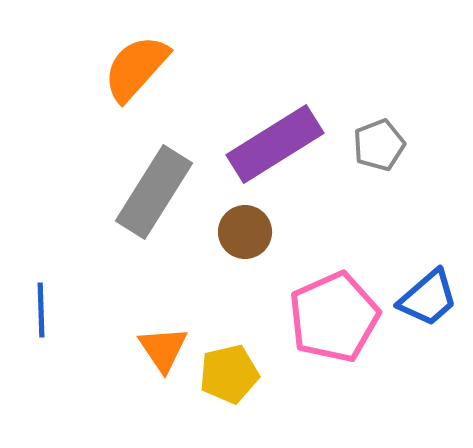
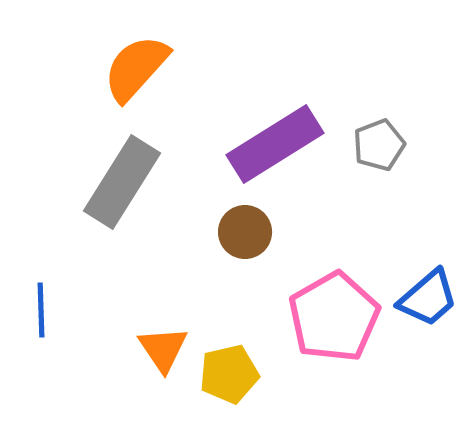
gray rectangle: moved 32 px left, 10 px up
pink pentagon: rotated 6 degrees counterclockwise
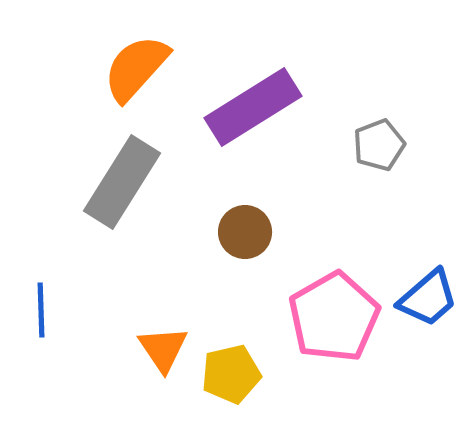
purple rectangle: moved 22 px left, 37 px up
yellow pentagon: moved 2 px right
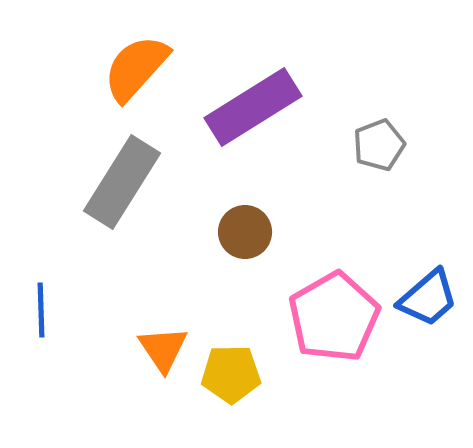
yellow pentagon: rotated 12 degrees clockwise
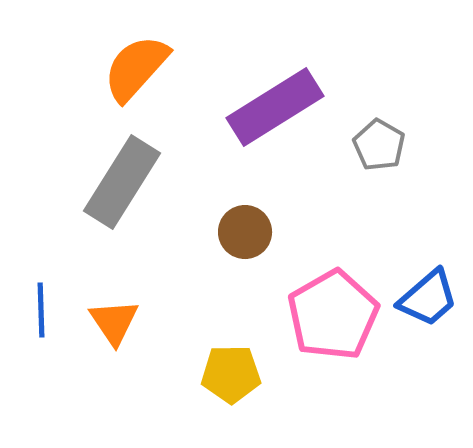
purple rectangle: moved 22 px right
gray pentagon: rotated 21 degrees counterclockwise
pink pentagon: moved 1 px left, 2 px up
orange triangle: moved 49 px left, 27 px up
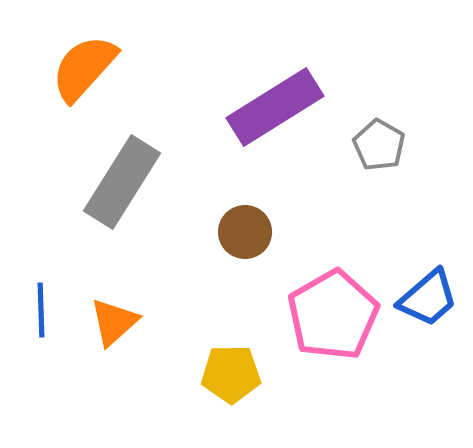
orange semicircle: moved 52 px left
orange triangle: rotated 22 degrees clockwise
